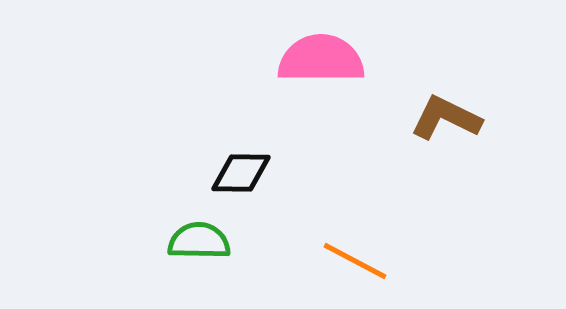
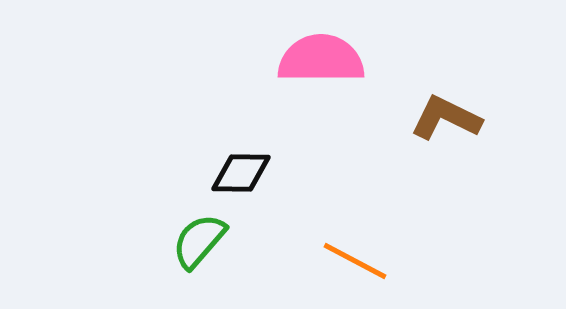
green semicircle: rotated 50 degrees counterclockwise
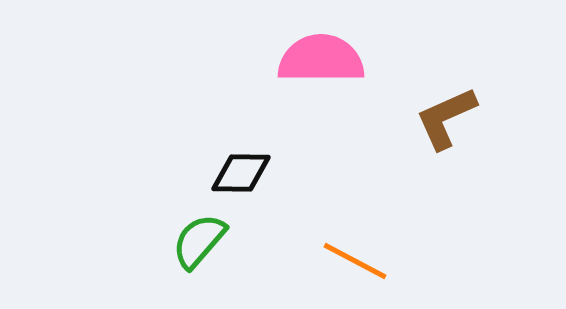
brown L-shape: rotated 50 degrees counterclockwise
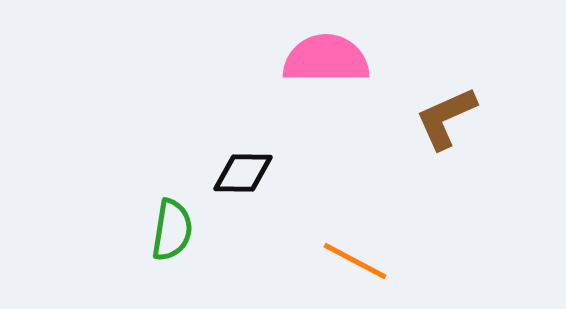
pink semicircle: moved 5 px right
black diamond: moved 2 px right
green semicircle: moved 27 px left, 11 px up; rotated 148 degrees clockwise
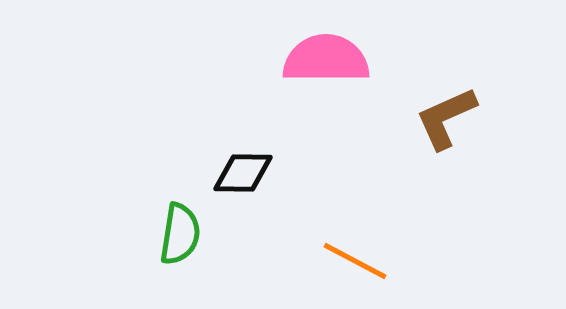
green semicircle: moved 8 px right, 4 px down
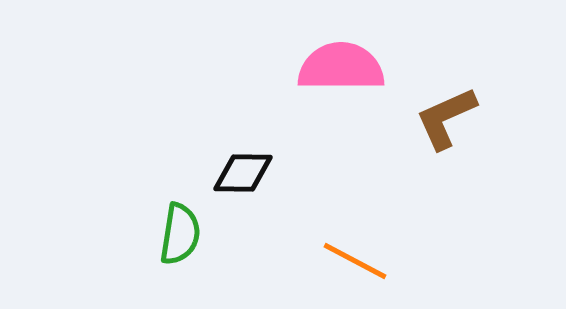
pink semicircle: moved 15 px right, 8 px down
